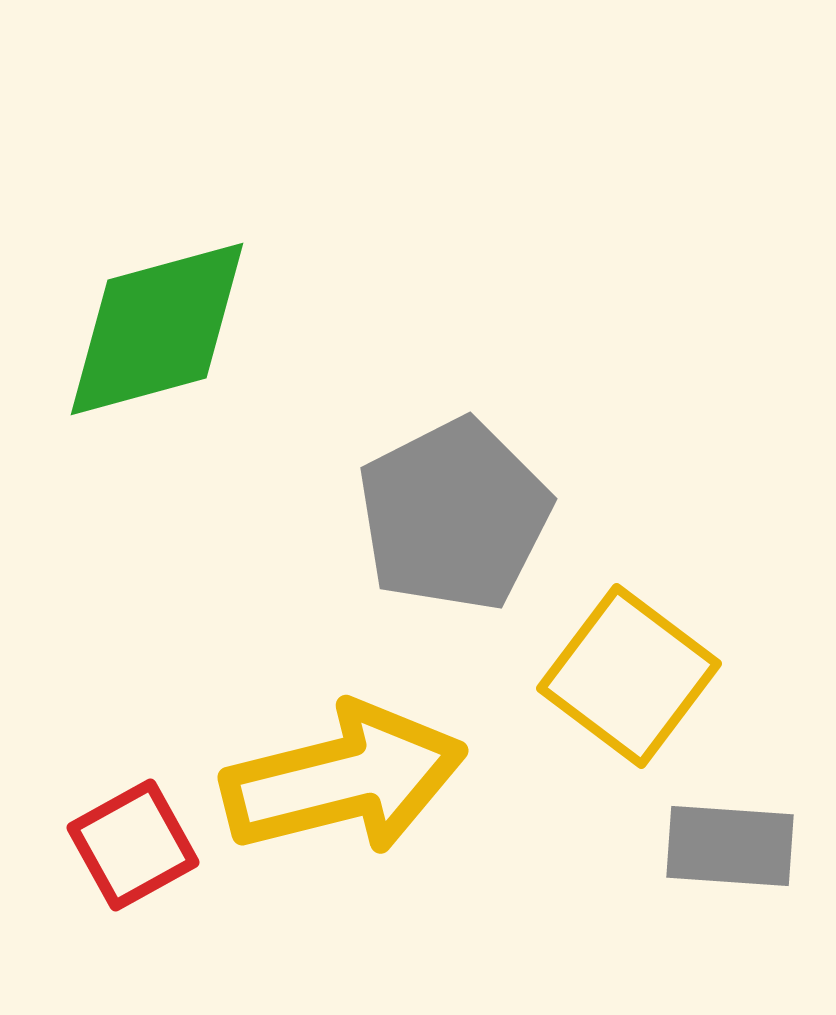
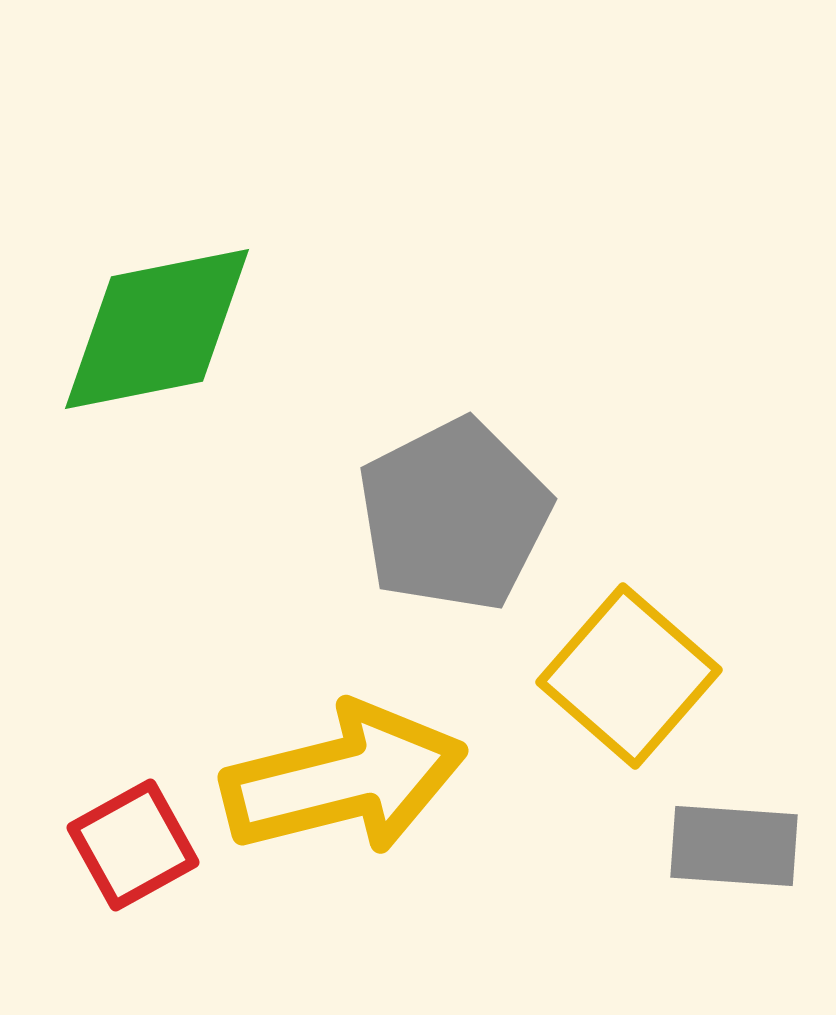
green diamond: rotated 4 degrees clockwise
yellow square: rotated 4 degrees clockwise
gray rectangle: moved 4 px right
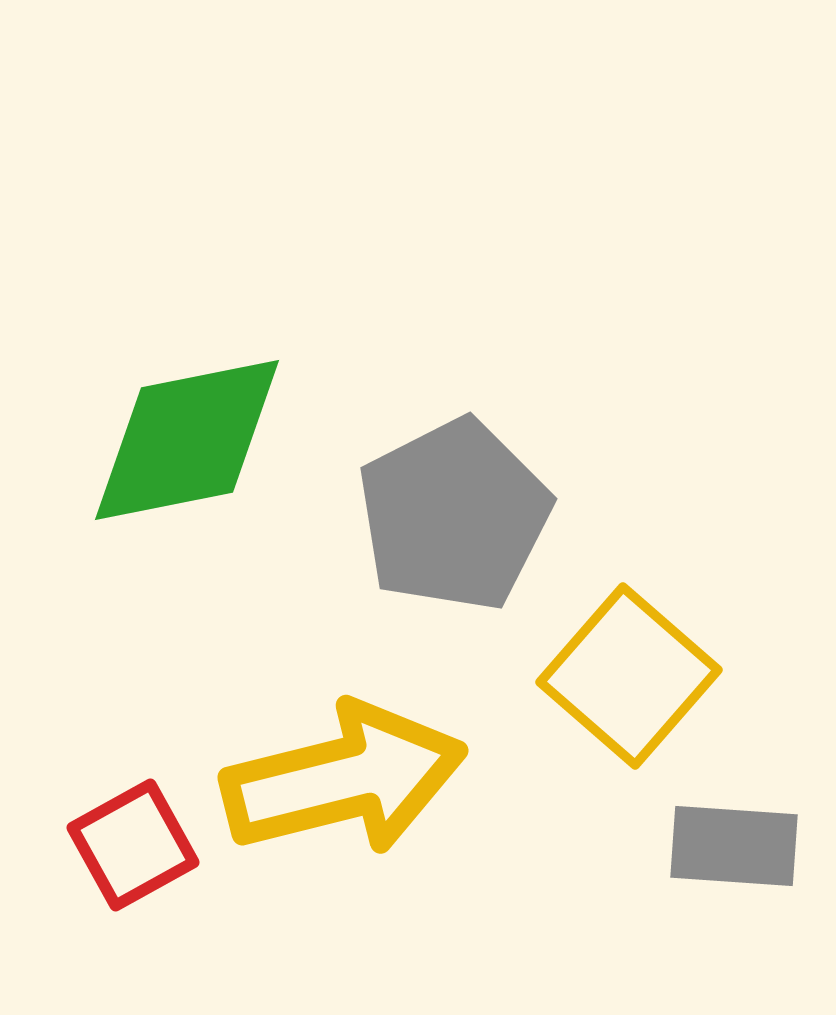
green diamond: moved 30 px right, 111 px down
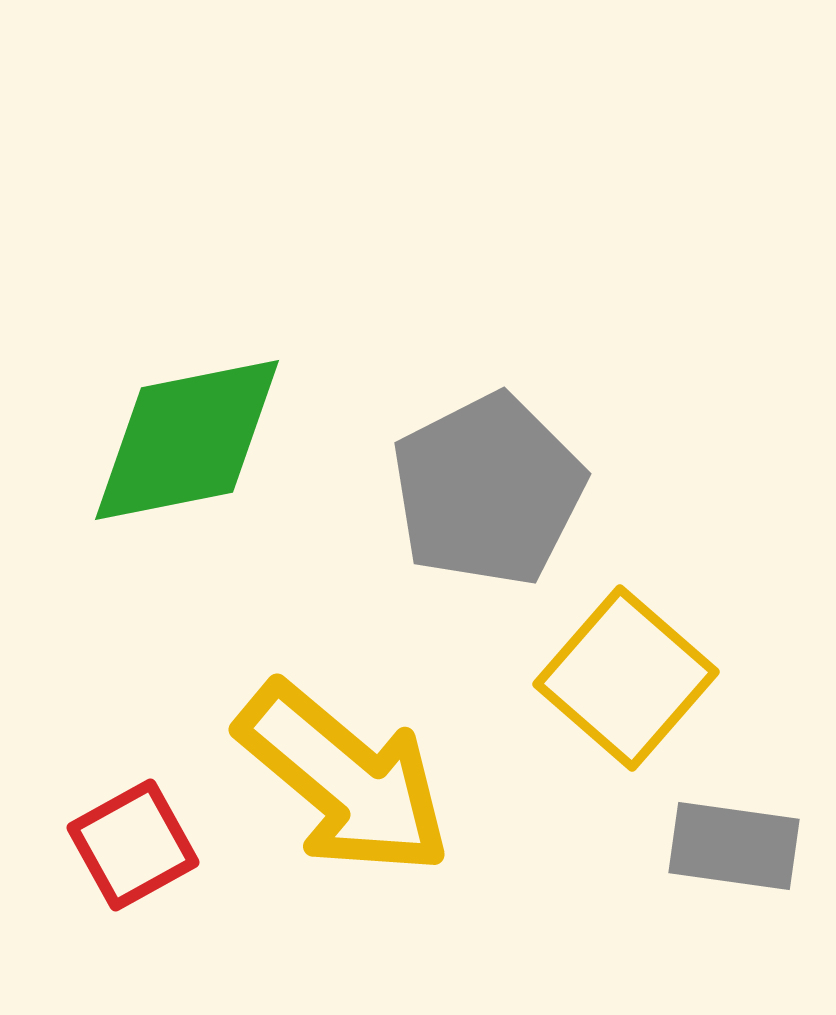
gray pentagon: moved 34 px right, 25 px up
yellow square: moved 3 px left, 2 px down
yellow arrow: rotated 54 degrees clockwise
gray rectangle: rotated 4 degrees clockwise
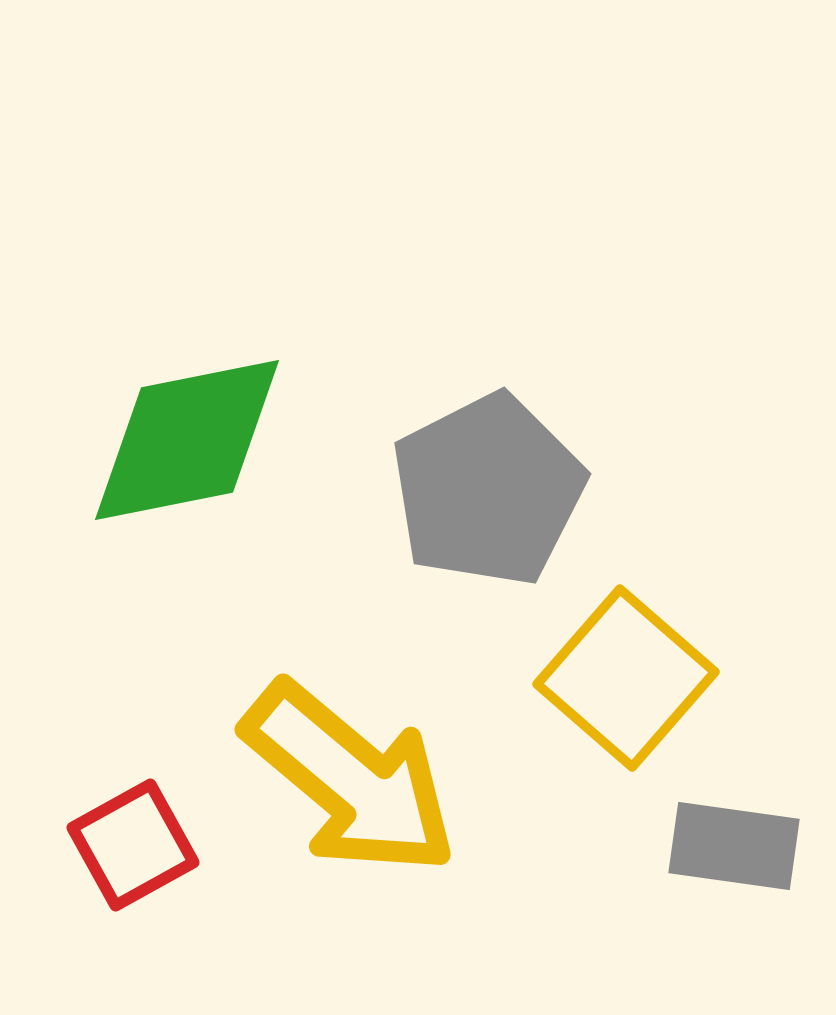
yellow arrow: moved 6 px right
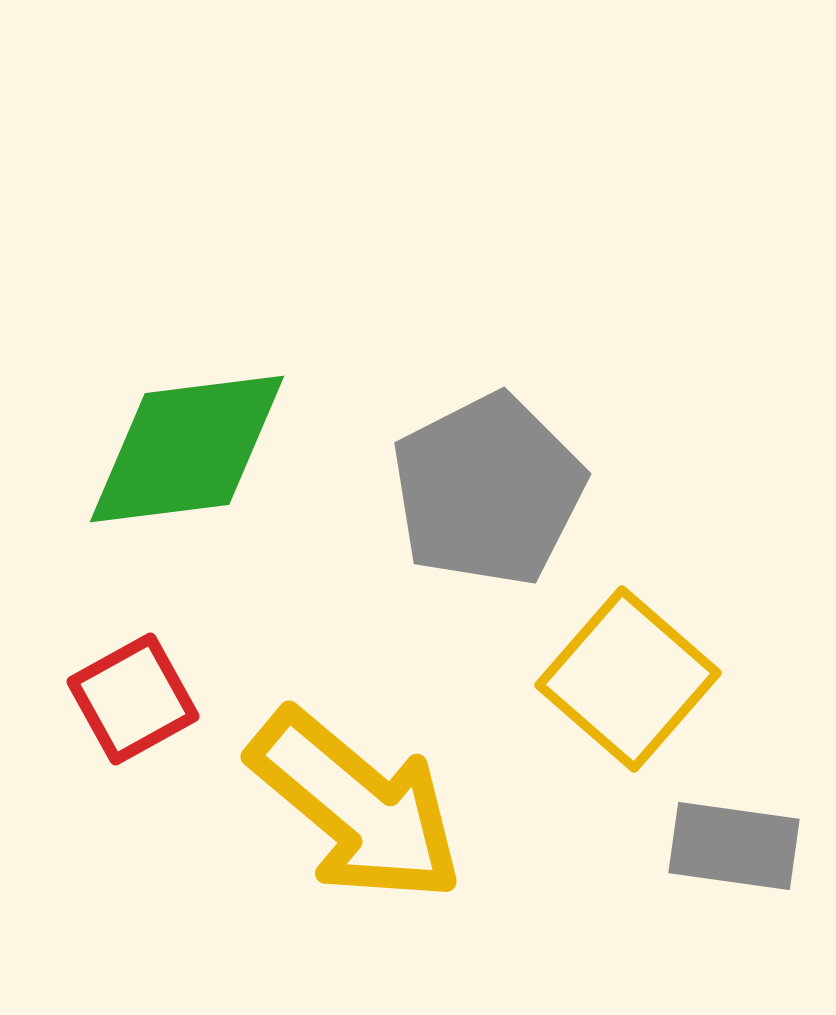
green diamond: moved 9 px down; rotated 4 degrees clockwise
yellow square: moved 2 px right, 1 px down
yellow arrow: moved 6 px right, 27 px down
red square: moved 146 px up
